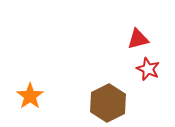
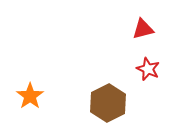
red triangle: moved 5 px right, 10 px up
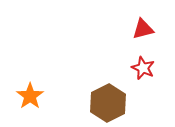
red star: moved 5 px left, 1 px up
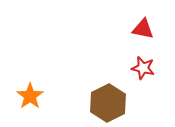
red triangle: rotated 25 degrees clockwise
red star: rotated 10 degrees counterclockwise
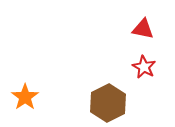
red star: moved 1 px right, 1 px up; rotated 15 degrees clockwise
orange star: moved 5 px left, 1 px down
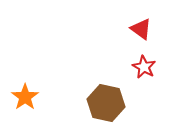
red triangle: moved 2 px left; rotated 25 degrees clockwise
brown hexagon: moved 2 px left; rotated 21 degrees counterclockwise
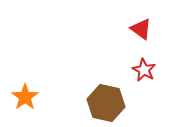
red star: moved 3 px down
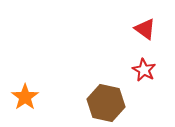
red triangle: moved 4 px right
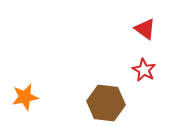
orange star: rotated 24 degrees clockwise
brown hexagon: rotated 6 degrees counterclockwise
